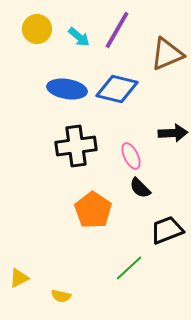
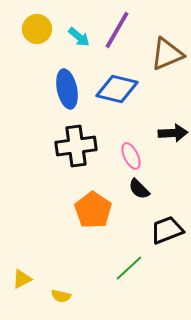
blue ellipse: rotated 69 degrees clockwise
black semicircle: moved 1 px left, 1 px down
yellow triangle: moved 3 px right, 1 px down
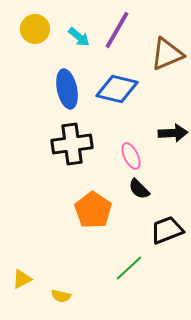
yellow circle: moved 2 px left
black cross: moved 4 px left, 2 px up
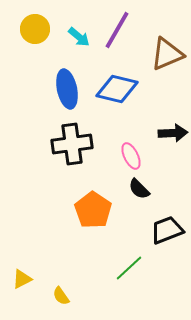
yellow semicircle: rotated 42 degrees clockwise
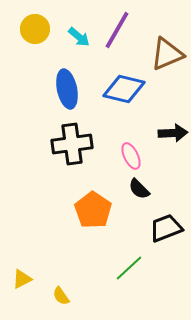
blue diamond: moved 7 px right
black trapezoid: moved 1 px left, 2 px up
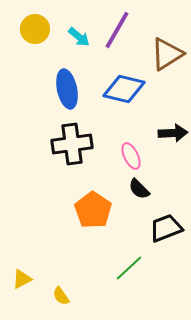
brown triangle: rotated 9 degrees counterclockwise
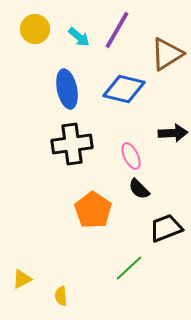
yellow semicircle: rotated 30 degrees clockwise
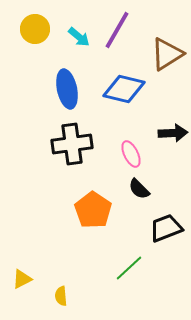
pink ellipse: moved 2 px up
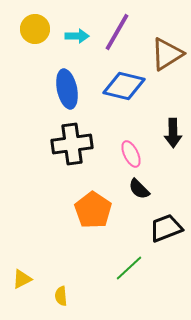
purple line: moved 2 px down
cyan arrow: moved 2 px left, 1 px up; rotated 40 degrees counterclockwise
blue diamond: moved 3 px up
black arrow: rotated 92 degrees clockwise
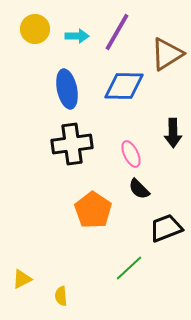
blue diamond: rotated 12 degrees counterclockwise
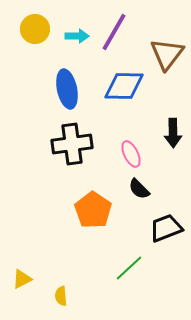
purple line: moved 3 px left
brown triangle: rotated 21 degrees counterclockwise
